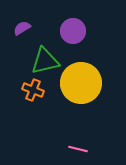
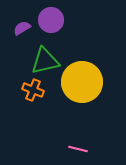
purple circle: moved 22 px left, 11 px up
yellow circle: moved 1 px right, 1 px up
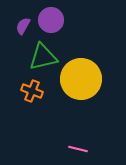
purple semicircle: moved 1 px right, 2 px up; rotated 30 degrees counterclockwise
green triangle: moved 2 px left, 4 px up
yellow circle: moved 1 px left, 3 px up
orange cross: moved 1 px left, 1 px down
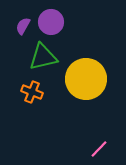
purple circle: moved 2 px down
yellow circle: moved 5 px right
orange cross: moved 1 px down
pink line: moved 21 px right; rotated 60 degrees counterclockwise
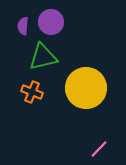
purple semicircle: rotated 24 degrees counterclockwise
yellow circle: moved 9 px down
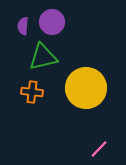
purple circle: moved 1 px right
orange cross: rotated 15 degrees counterclockwise
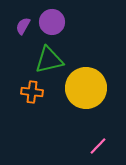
purple semicircle: rotated 24 degrees clockwise
green triangle: moved 6 px right, 3 px down
pink line: moved 1 px left, 3 px up
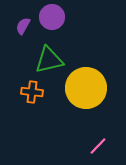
purple circle: moved 5 px up
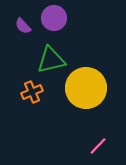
purple circle: moved 2 px right, 1 px down
purple semicircle: rotated 72 degrees counterclockwise
green triangle: moved 2 px right
orange cross: rotated 30 degrees counterclockwise
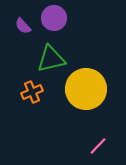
green triangle: moved 1 px up
yellow circle: moved 1 px down
